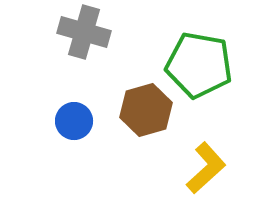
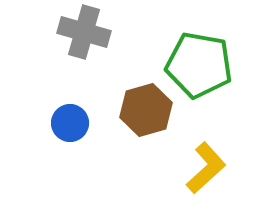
blue circle: moved 4 px left, 2 px down
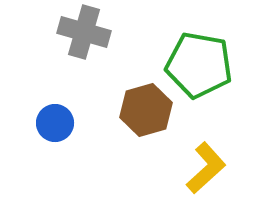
blue circle: moved 15 px left
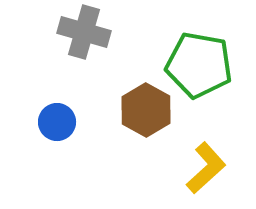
brown hexagon: rotated 15 degrees counterclockwise
blue circle: moved 2 px right, 1 px up
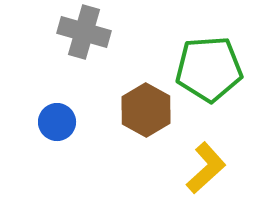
green pentagon: moved 10 px right, 4 px down; rotated 14 degrees counterclockwise
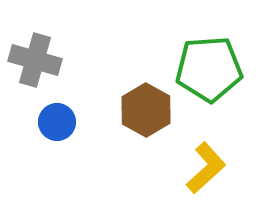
gray cross: moved 49 px left, 28 px down
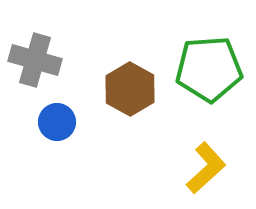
brown hexagon: moved 16 px left, 21 px up
